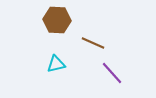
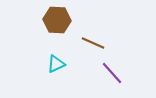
cyan triangle: rotated 12 degrees counterclockwise
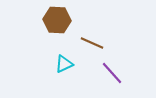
brown line: moved 1 px left
cyan triangle: moved 8 px right
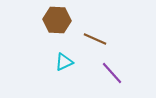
brown line: moved 3 px right, 4 px up
cyan triangle: moved 2 px up
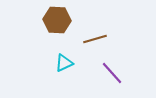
brown line: rotated 40 degrees counterclockwise
cyan triangle: moved 1 px down
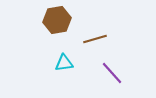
brown hexagon: rotated 12 degrees counterclockwise
cyan triangle: rotated 18 degrees clockwise
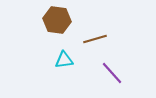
brown hexagon: rotated 16 degrees clockwise
cyan triangle: moved 3 px up
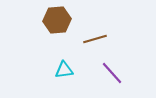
brown hexagon: rotated 12 degrees counterclockwise
cyan triangle: moved 10 px down
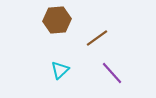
brown line: moved 2 px right, 1 px up; rotated 20 degrees counterclockwise
cyan triangle: moved 4 px left; rotated 36 degrees counterclockwise
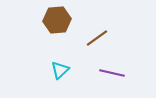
purple line: rotated 35 degrees counterclockwise
